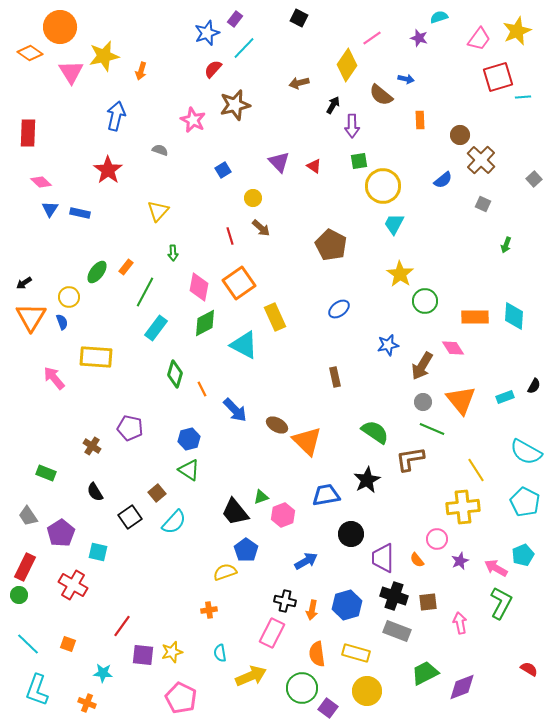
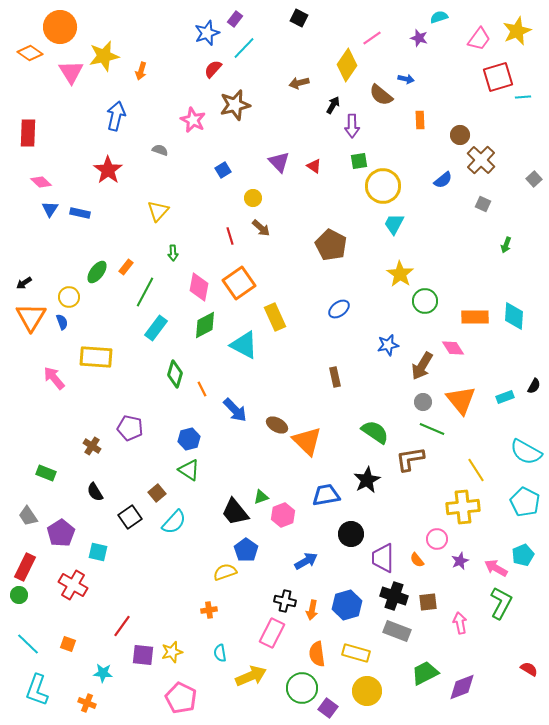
green diamond at (205, 323): moved 2 px down
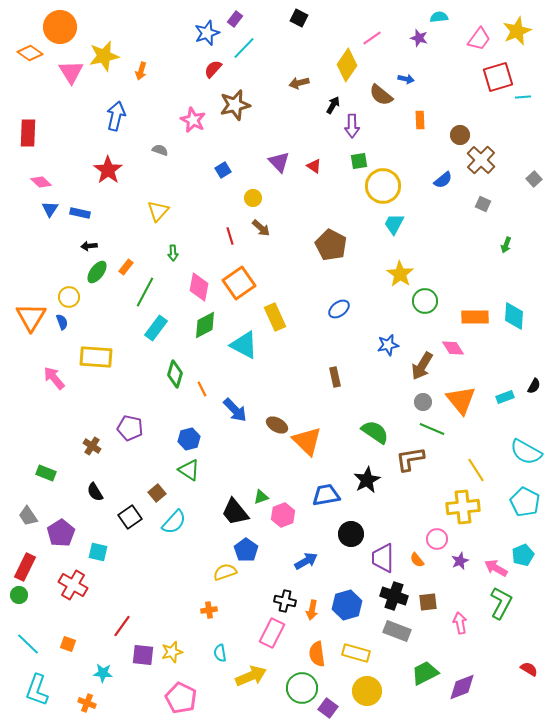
cyan semicircle at (439, 17): rotated 12 degrees clockwise
black arrow at (24, 283): moved 65 px right, 37 px up; rotated 28 degrees clockwise
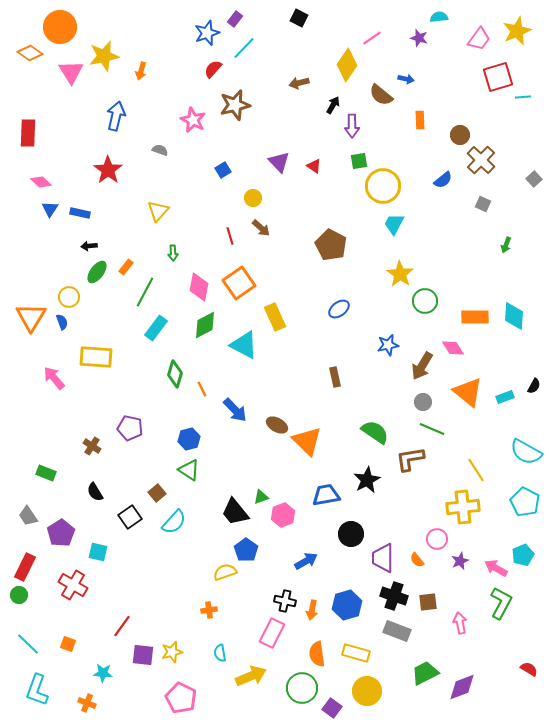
orange triangle at (461, 400): moved 7 px right, 8 px up; rotated 12 degrees counterclockwise
purple square at (328, 708): moved 4 px right
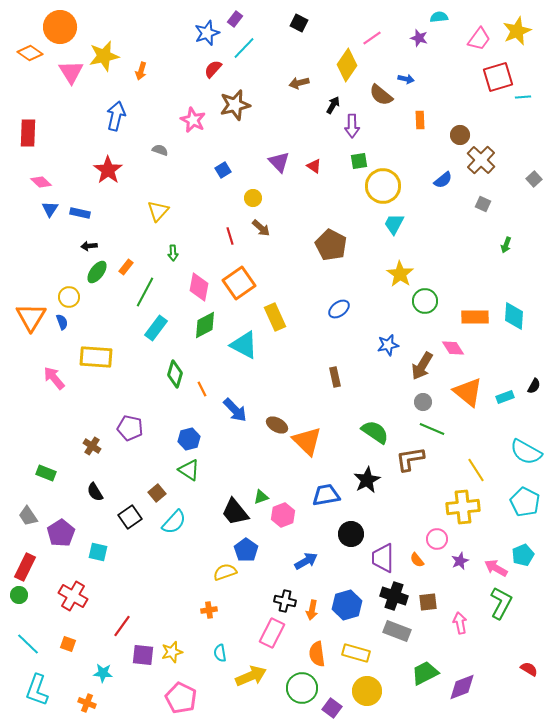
black square at (299, 18): moved 5 px down
red cross at (73, 585): moved 11 px down
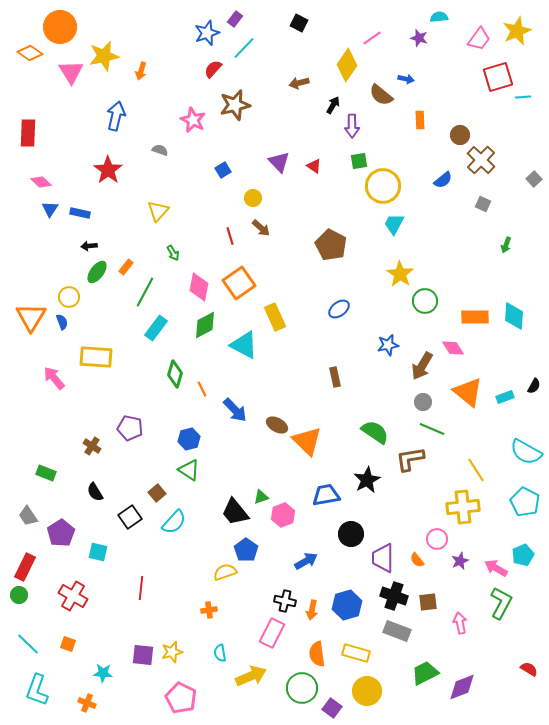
green arrow at (173, 253): rotated 28 degrees counterclockwise
red line at (122, 626): moved 19 px right, 38 px up; rotated 30 degrees counterclockwise
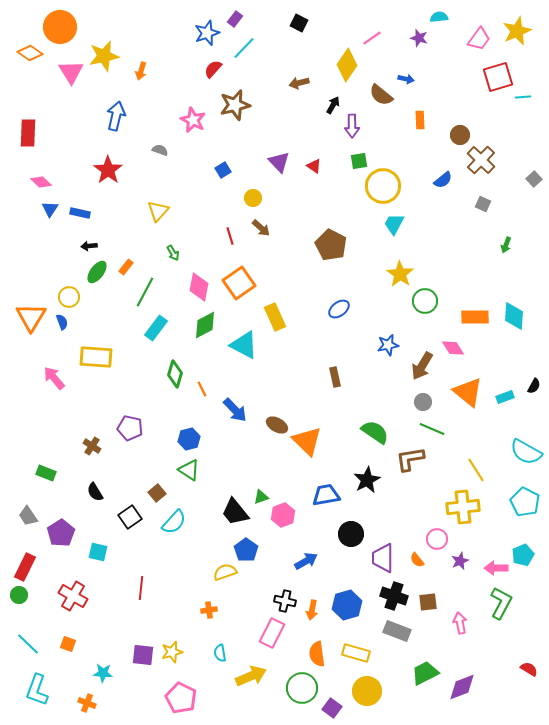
pink arrow at (496, 568): rotated 30 degrees counterclockwise
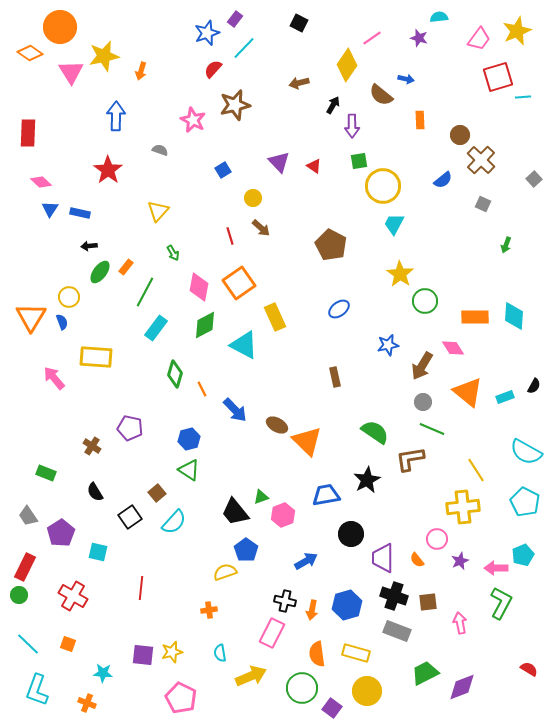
blue arrow at (116, 116): rotated 12 degrees counterclockwise
green ellipse at (97, 272): moved 3 px right
